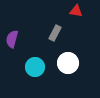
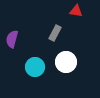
white circle: moved 2 px left, 1 px up
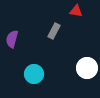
gray rectangle: moved 1 px left, 2 px up
white circle: moved 21 px right, 6 px down
cyan circle: moved 1 px left, 7 px down
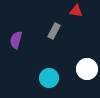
purple semicircle: moved 4 px right, 1 px down
white circle: moved 1 px down
cyan circle: moved 15 px right, 4 px down
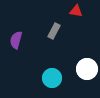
cyan circle: moved 3 px right
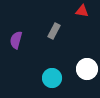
red triangle: moved 6 px right
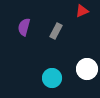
red triangle: rotated 32 degrees counterclockwise
gray rectangle: moved 2 px right
purple semicircle: moved 8 px right, 13 px up
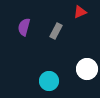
red triangle: moved 2 px left, 1 px down
cyan circle: moved 3 px left, 3 px down
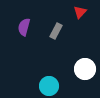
red triangle: rotated 24 degrees counterclockwise
white circle: moved 2 px left
cyan circle: moved 5 px down
